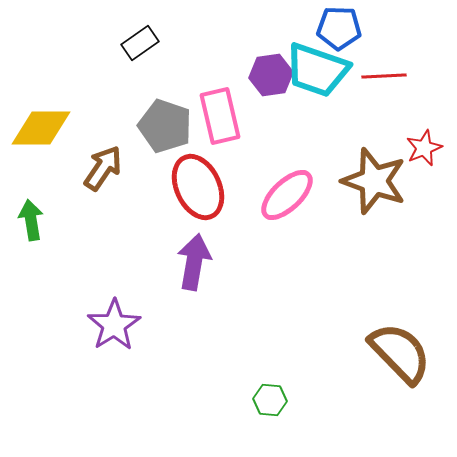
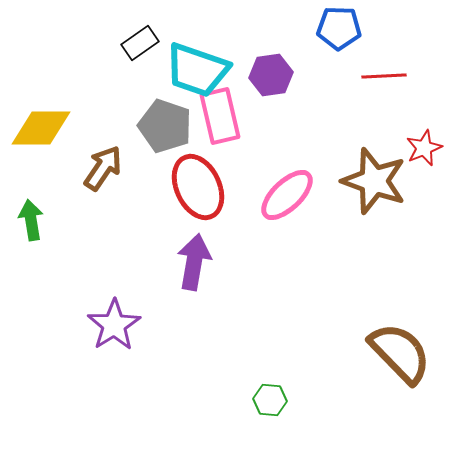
cyan trapezoid: moved 120 px left
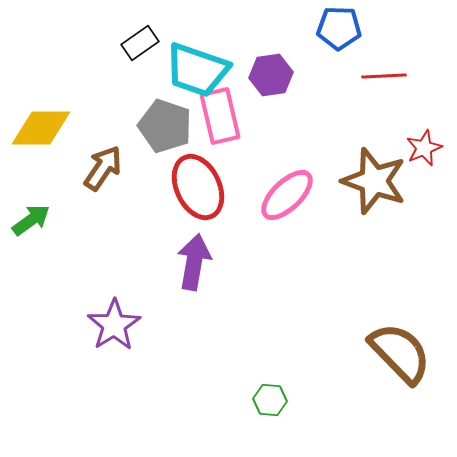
green arrow: rotated 63 degrees clockwise
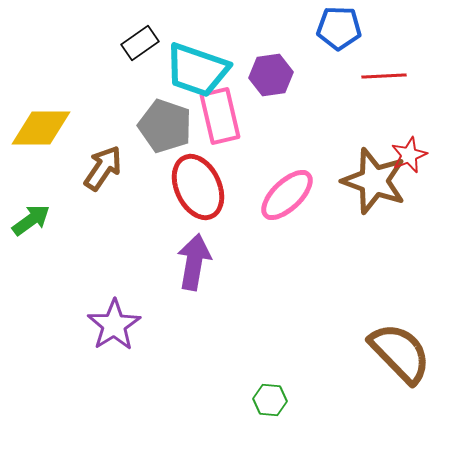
red star: moved 15 px left, 7 px down
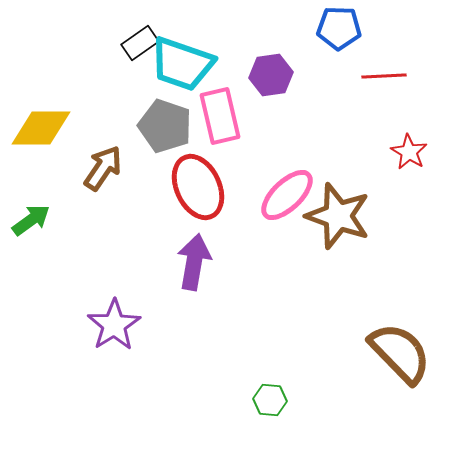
cyan trapezoid: moved 15 px left, 6 px up
red star: moved 3 px up; rotated 18 degrees counterclockwise
brown star: moved 36 px left, 35 px down
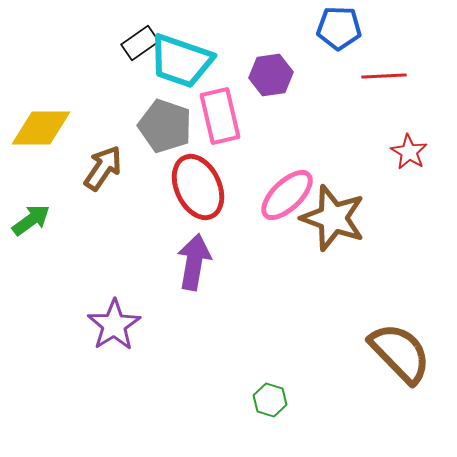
cyan trapezoid: moved 1 px left, 3 px up
brown star: moved 5 px left, 2 px down
green hexagon: rotated 12 degrees clockwise
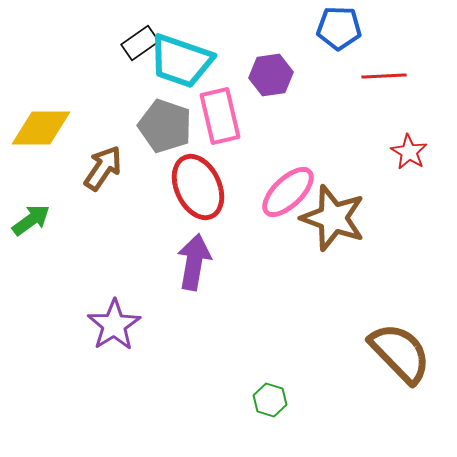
pink ellipse: moved 1 px right, 3 px up
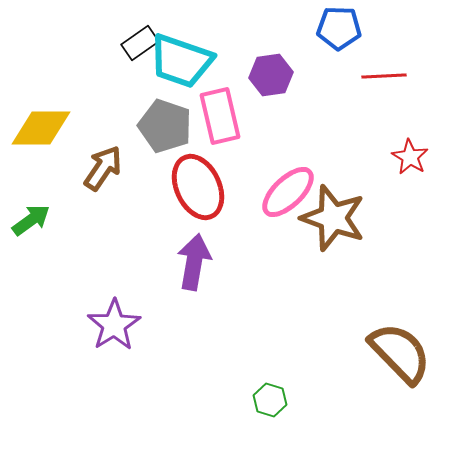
red star: moved 1 px right, 5 px down
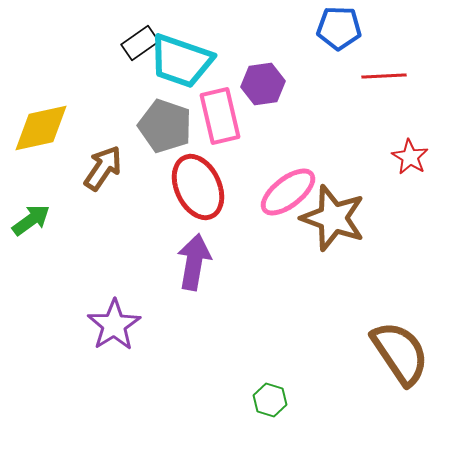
purple hexagon: moved 8 px left, 9 px down
yellow diamond: rotated 12 degrees counterclockwise
pink ellipse: rotated 6 degrees clockwise
brown semicircle: rotated 10 degrees clockwise
